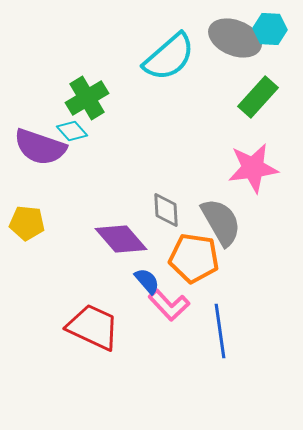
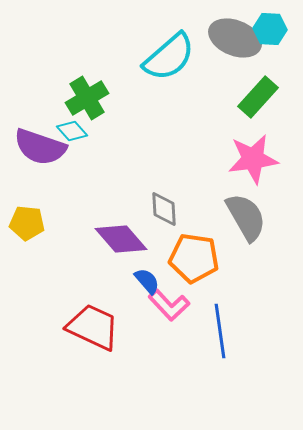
pink star: moved 9 px up
gray diamond: moved 2 px left, 1 px up
gray semicircle: moved 25 px right, 5 px up
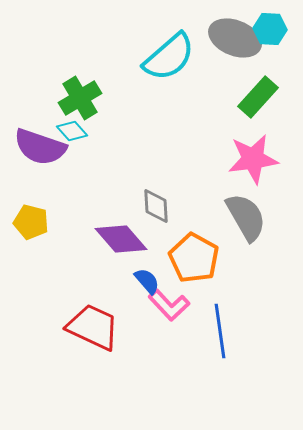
green cross: moved 7 px left
gray diamond: moved 8 px left, 3 px up
yellow pentagon: moved 4 px right, 1 px up; rotated 8 degrees clockwise
orange pentagon: rotated 21 degrees clockwise
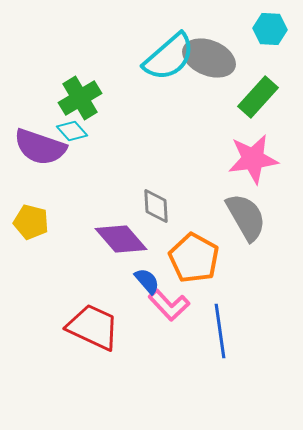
gray ellipse: moved 26 px left, 20 px down
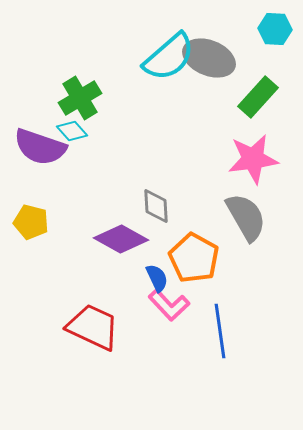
cyan hexagon: moved 5 px right
purple diamond: rotated 20 degrees counterclockwise
blue semicircle: moved 10 px right, 3 px up; rotated 16 degrees clockwise
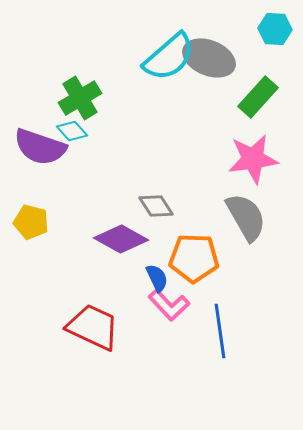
gray diamond: rotated 30 degrees counterclockwise
orange pentagon: rotated 27 degrees counterclockwise
